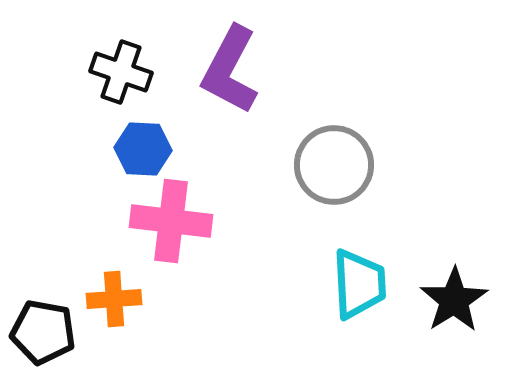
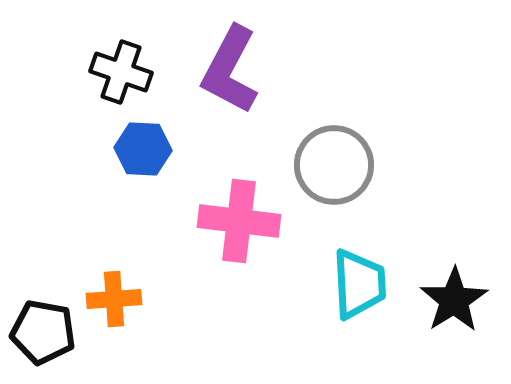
pink cross: moved 68 px right
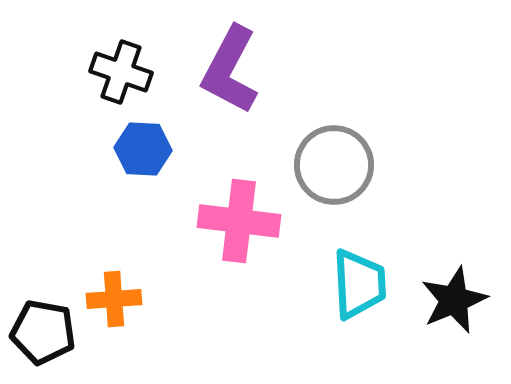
black star: rotated 10 degrees clockwise
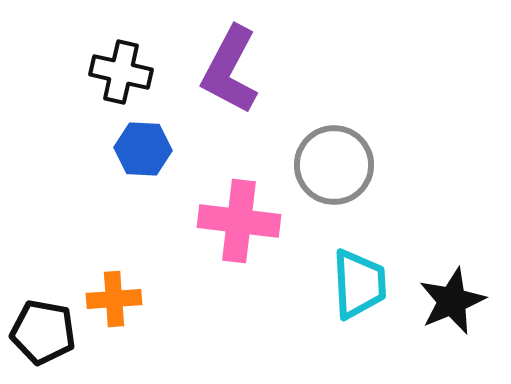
black cross: rotated 6 degrees counterclockwise
black star: moved 2 px left, 1 px down
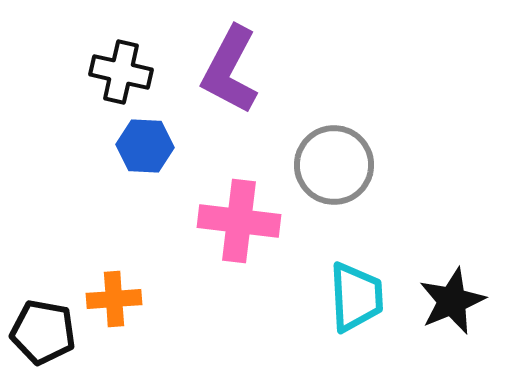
blue hexagon: moved 2 px right, 3 px up
cyan trapezoid: moved 3 px left, 13 px down
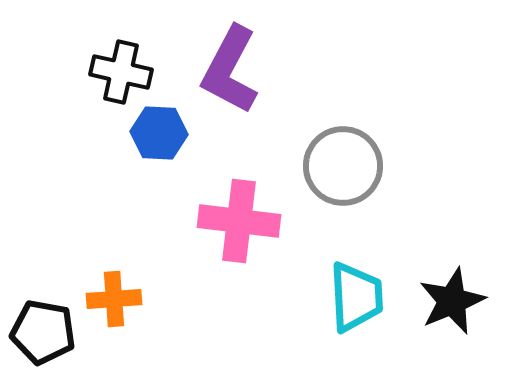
blue hexagon: moved 14 px right, 13 px up
gray circle: moved 9 px right, 1 px down
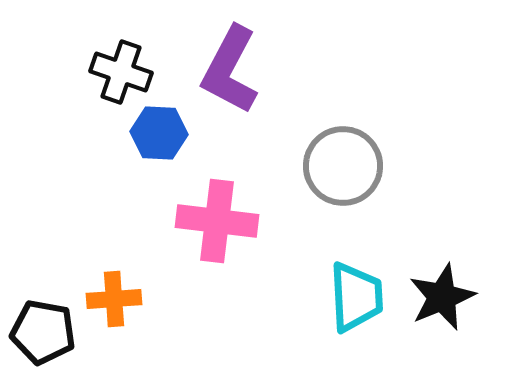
black cross: rotated 6 degrees clockwise
pink cross: moved 22 px left
black star: moved 10 px left, 4 px up
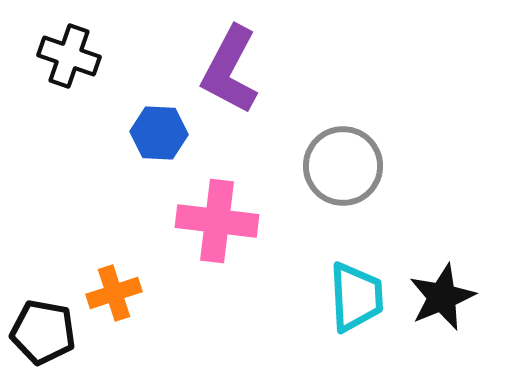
black cross: moved 52 px left, 16 px up
orange cross: moved 6 px up; rotated 14 degrees counterclockwise
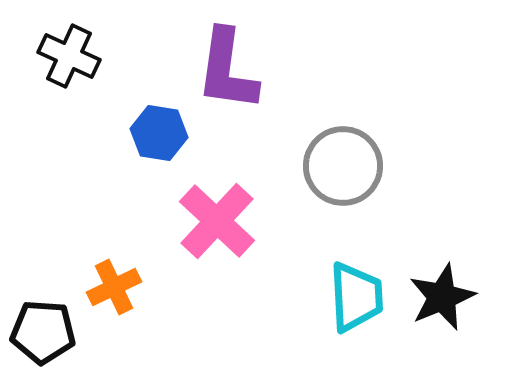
black cross: rotated 6 degrees clockwise
purple L-shape: moved 3 px left; rotated 20 degrees counterclockwise
blue hexagon: rotated 6 degrees clockwise
pink cross: rotated 36 degrees clockwise
orange cross: moved 6 px up; rotated 8 degrees counterclockwise
black pentagon: rotated 6 degrees counterclockwise
